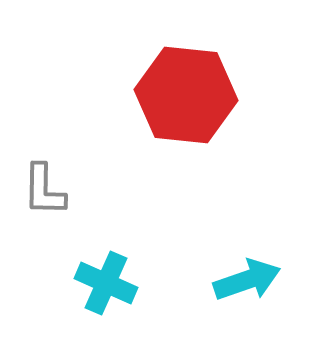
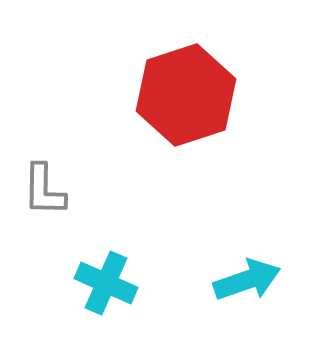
red hexagon: rotated 24 degrees counterclockwise
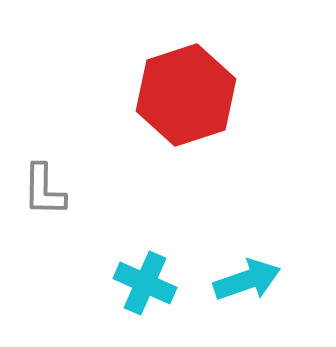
cyan cross: moved 39 px right
